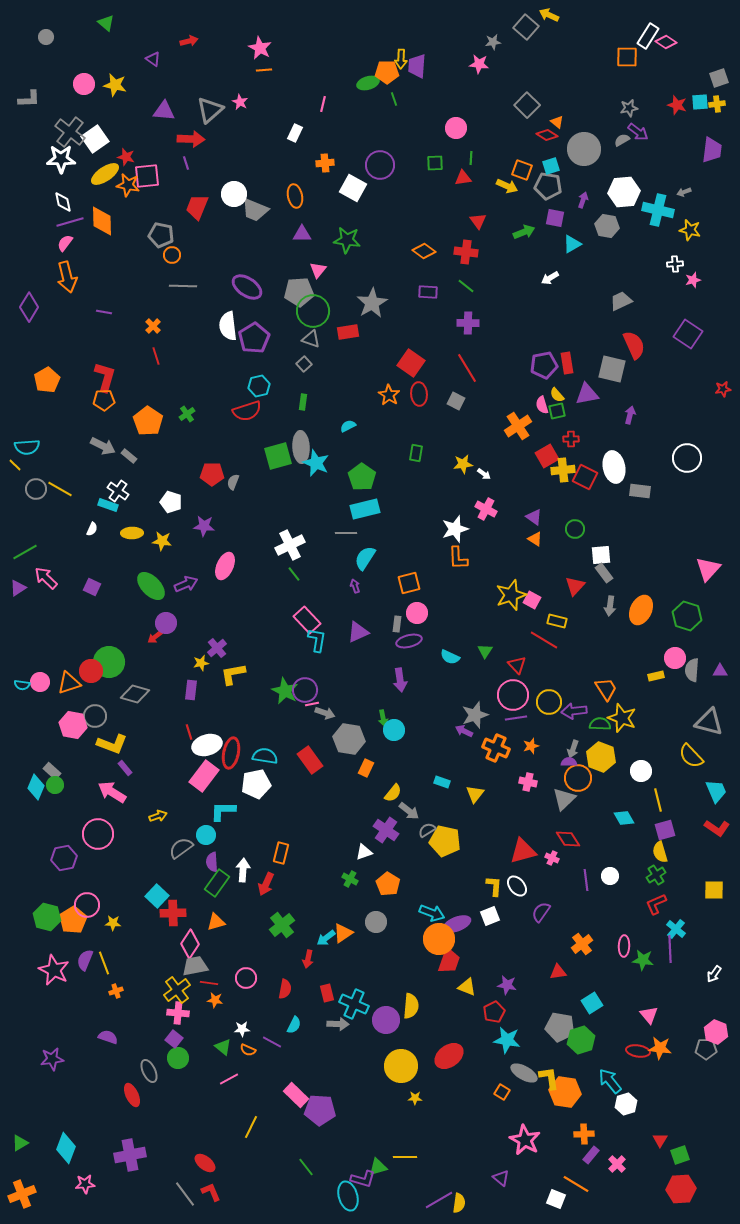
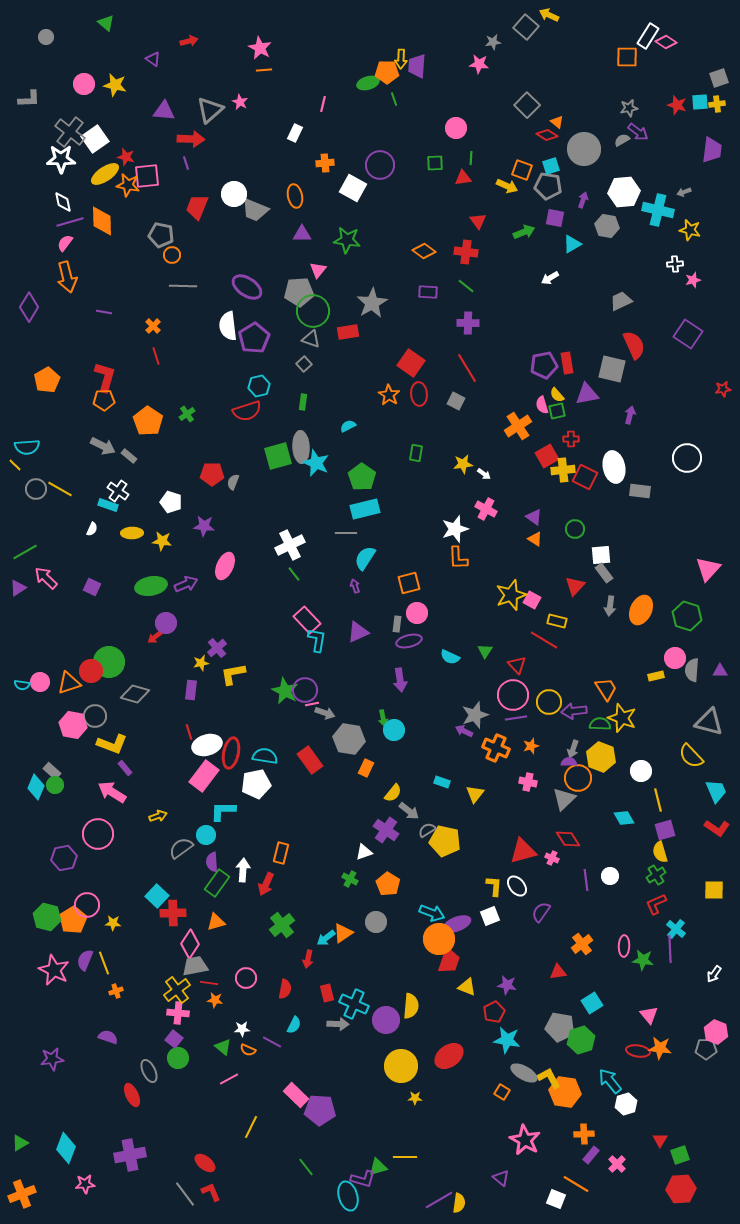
green ellipse at (151, 586): rotated 56 degrees counterclockwise
yellow L-shape at (549, 1078): rotated 20 degrees counterclockwise
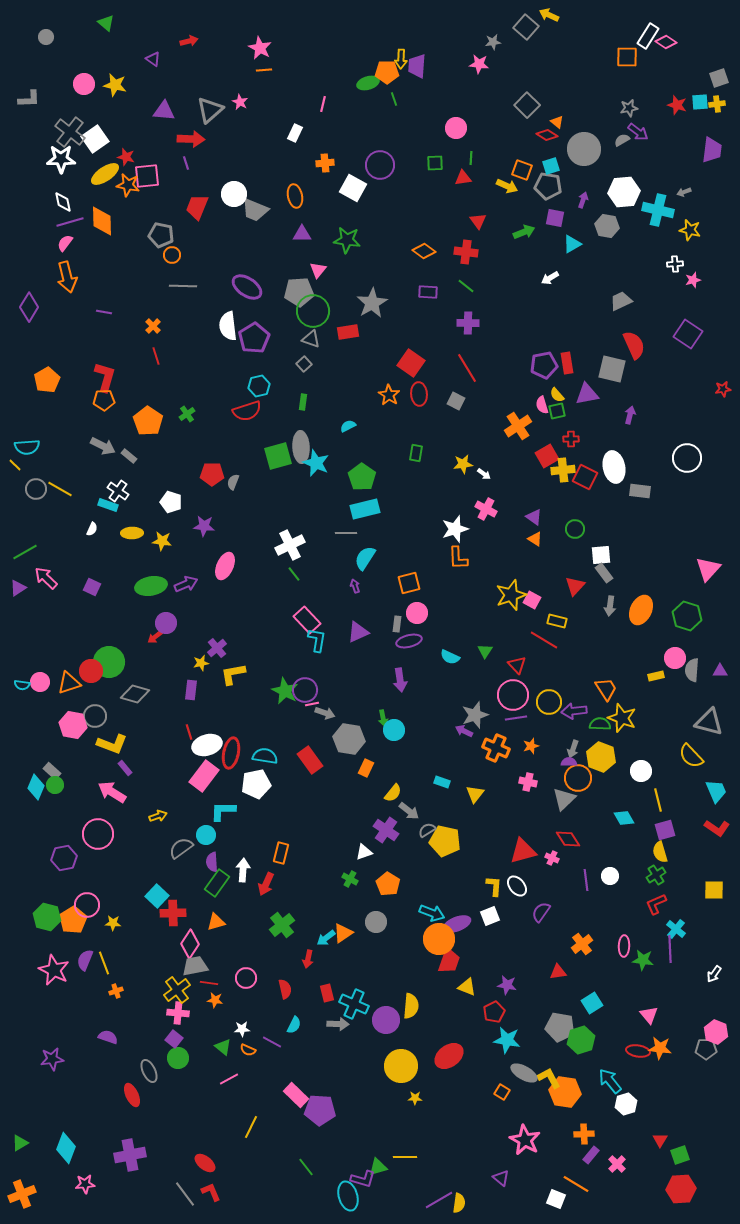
red semicircle at (285, 989): rotated 24 degrees counterclockwise
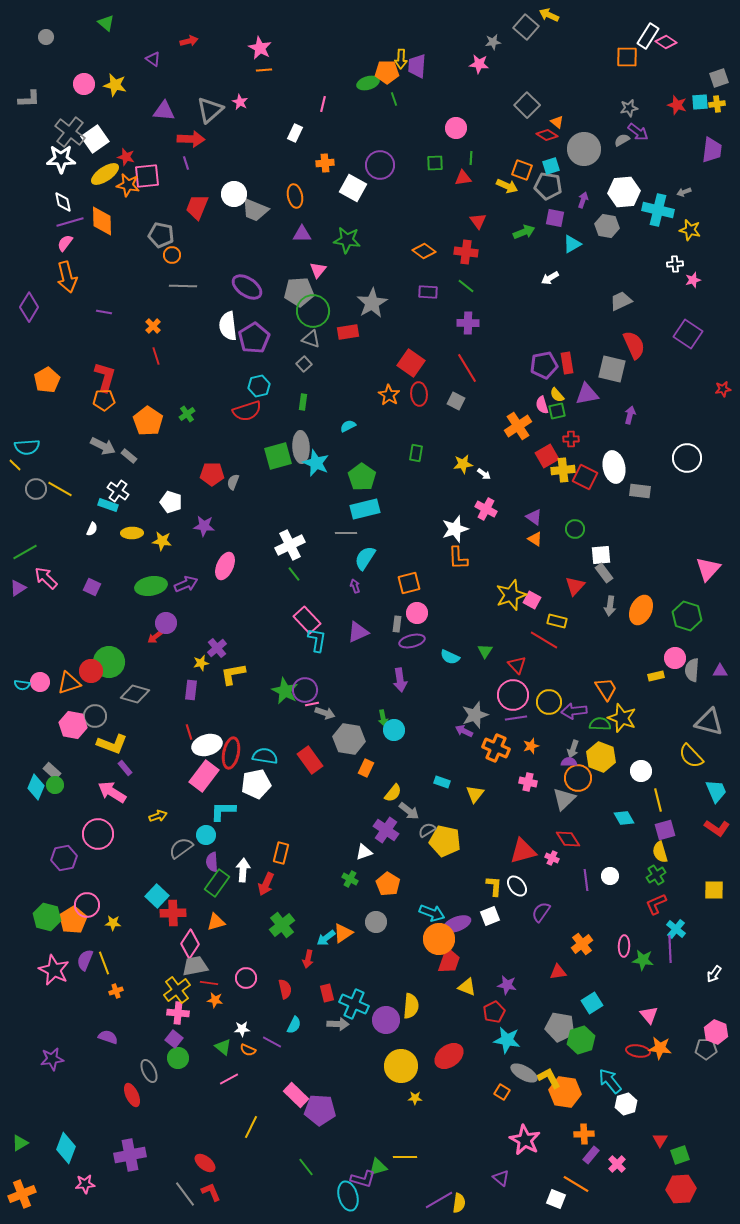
purple ellipse at (409, 641): moved 3 px right
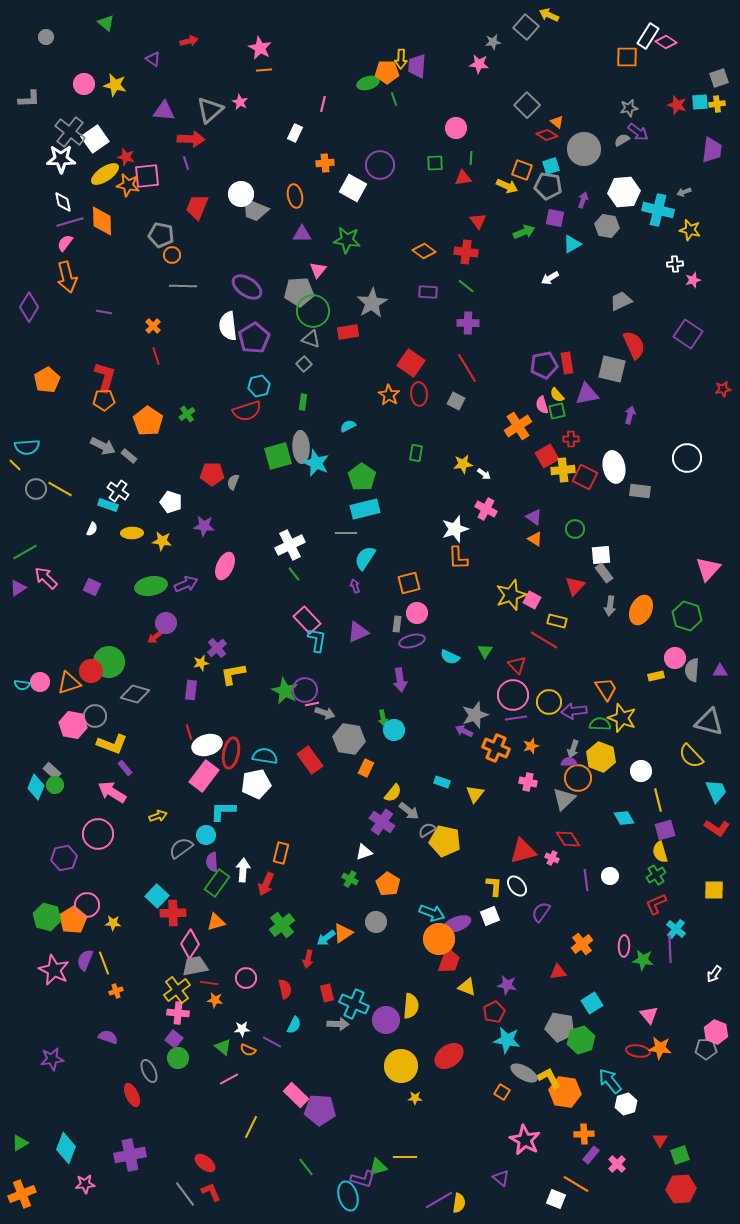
white circle at (234, 194): moved 7 px right
purple cross at (386, 830): moved 4 px left, 8 px up
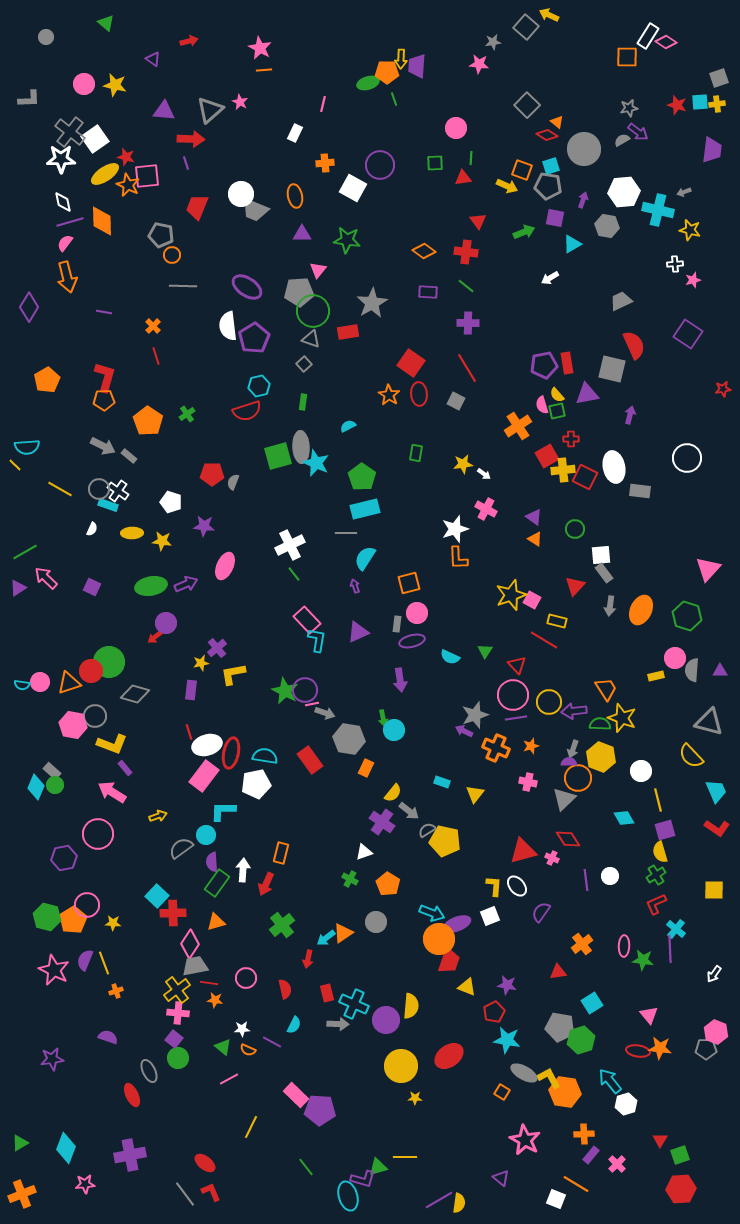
orange star at (128, 185): rotated 15 degrees clockwise
gray circle at (36, 489): moved 63 px right
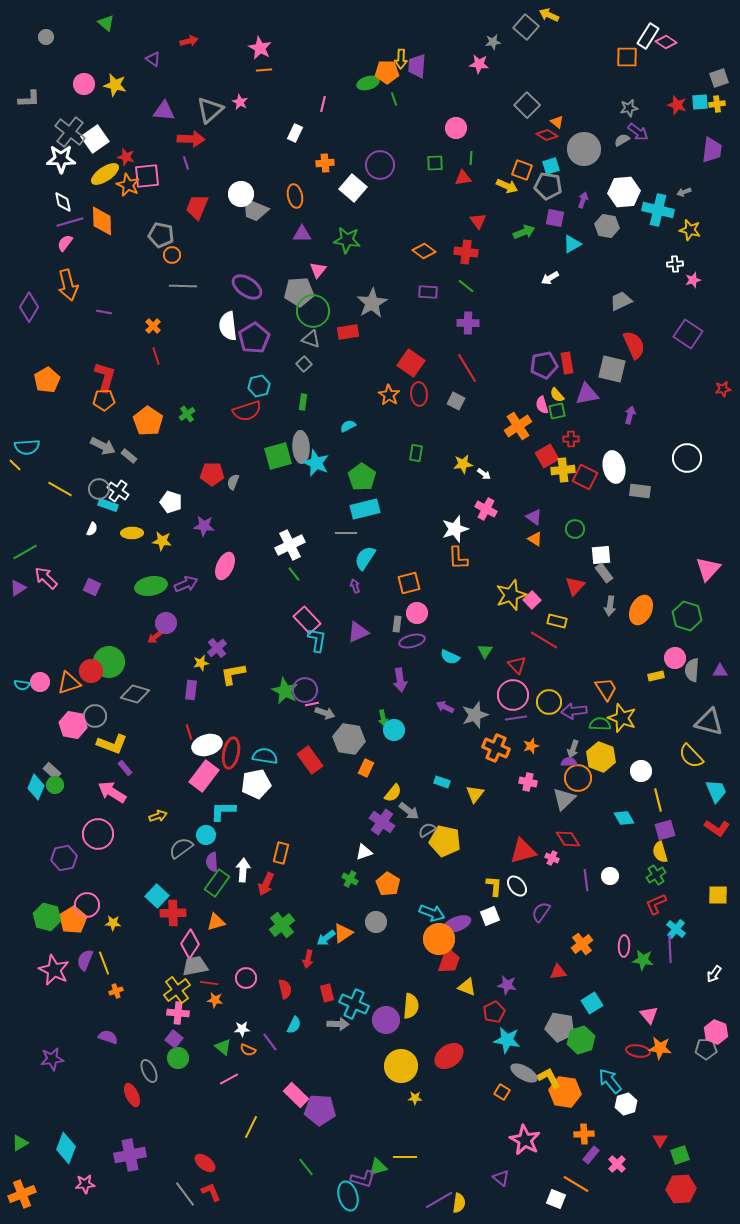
white square at (353, 188): rotated 12 degrees clockwise
orange arrow at (67, 277): moved 1 px right, 8 px down
pink square at (532, 600): rotated 18 degrees clockwise
purple arrow at (464, 731): moved 19 px left, 24 px up
yellow square at (714, 890): moved 4 px right, 5 px down
purple line at (272, 1042): moved 2 px left; rotated 24 degrees clockwise
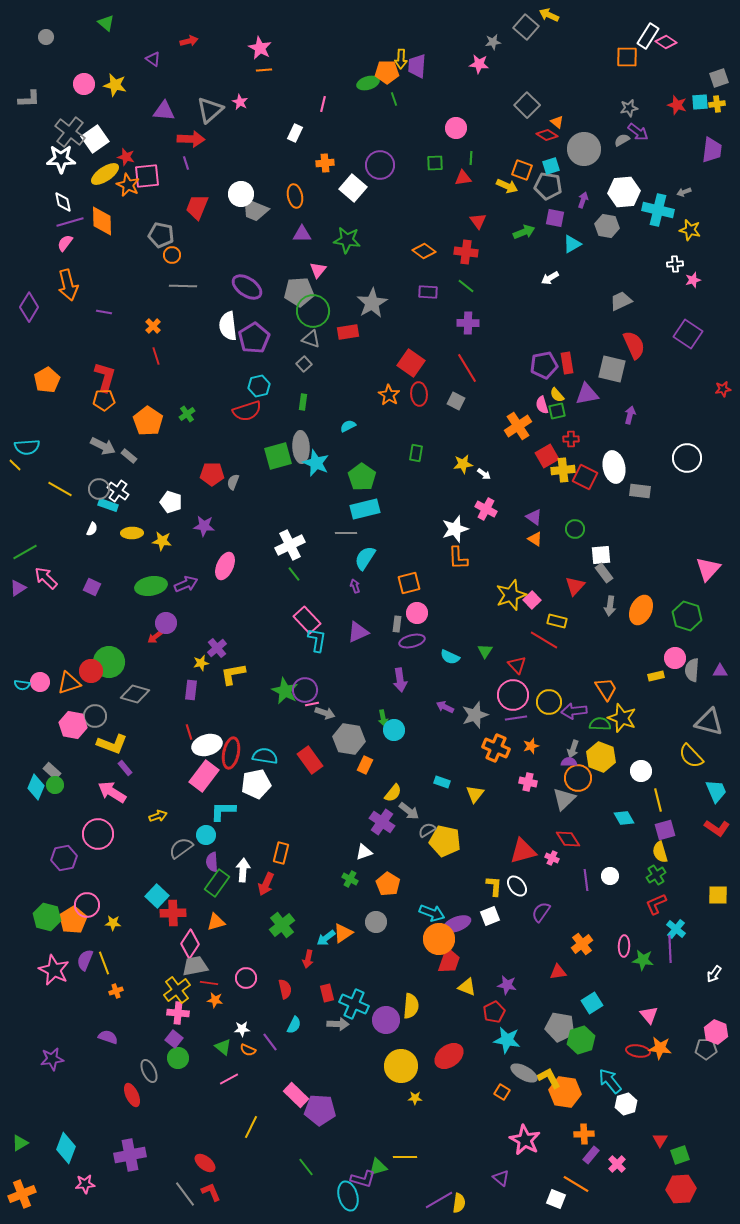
orange rectangle at (366, 768): moved 1 px left, 3 px up
